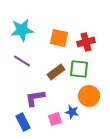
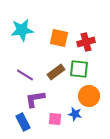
purple line: moved 3 px right, 14 px down
purple L-shape: moved 1 px down
blue star: moved 3 px right, 2 px down
pink square: rotated 24 degrees clockwise
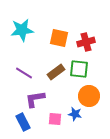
purple line: moved 1 px left, 2 px up
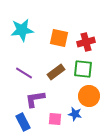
green square: moved 4 px right
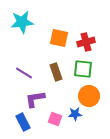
cyan star: moved 8 px up
brown rectangle: rotated 72 degrees counterclockwise
blue star: rotated 16 degrees counterclockwise
pink square: rotated 16 degrees clockwise
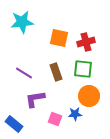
blue rectangle: moved 9 px left, 2 px down; rotated 24 degrees counterclockwise
